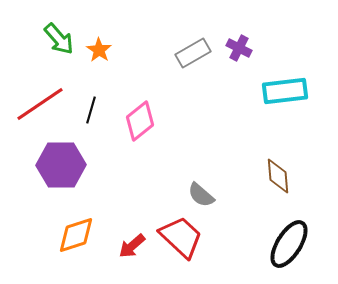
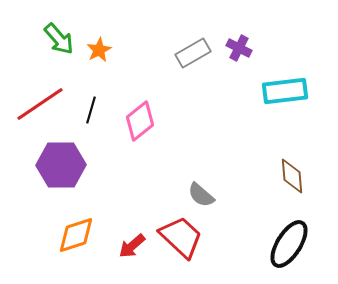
orange star: rotated 10 degrees clockwise
brown diamond: moved 14 px right
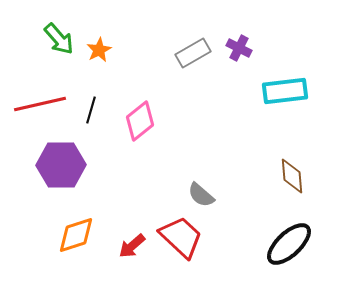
red line: rotated 21 degrees clockwise
black ellipse: rotated 15 degrees clockwise
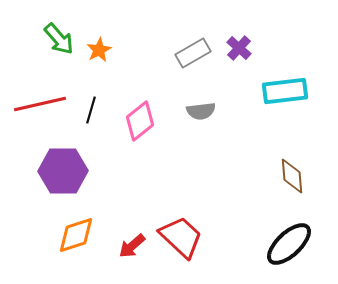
purple cross: rotated 15 degrees clockwise
purple hexagon: moved 2 px right, 6 px down
gray semicircle: moved 84 px up; rotated 48 degrees counterclockwise
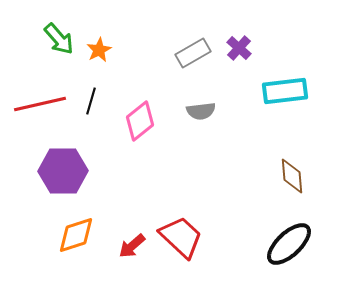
black line: moved 9 px up
